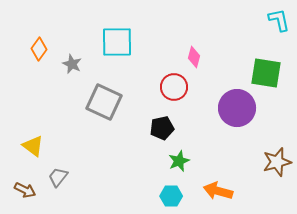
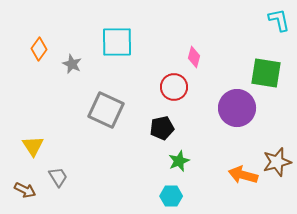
gray square: moved 2 px right, 8 px down
yellow triangle: rotated 20 degrees clockwise
gray trapezoid: rotated 110 degrees clockwise
orange arrow: moved 25 px right, 16 px up
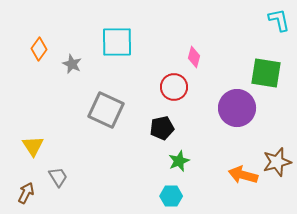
brown arrow: moved 1 px right, 3 px down; rotated 90 degrees counterclockwise
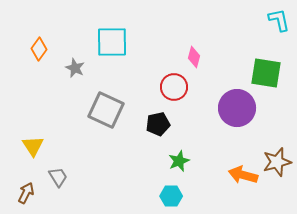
cyan square: moved 5 px left
gray star: moved 3 px right, 4 px down
black pentagon: moved 4 px left, 4 px up
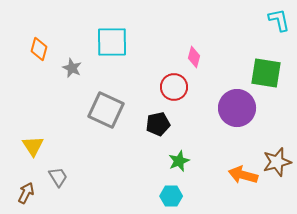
orange diamond: rotated 20 degrees counterclockwise
gray star: moved 3 px left
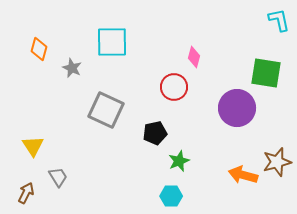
black pentagon: moved 3 px left, 9 px down
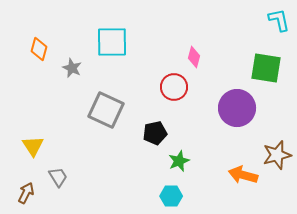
green square: moved 5 px up
brown star: moved 7 px up
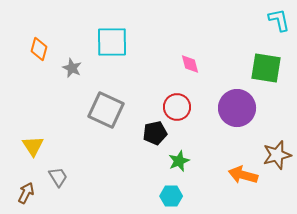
pink diamond: moved 4 px left, 7 px down; rotated 30 degrees counterclockwise
red circle: moved 3 px right, 20 px down
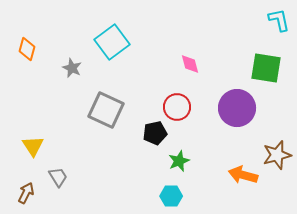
cyan square: rotated 36 degrees counterclockwise
orange diamond: moved 12 px left
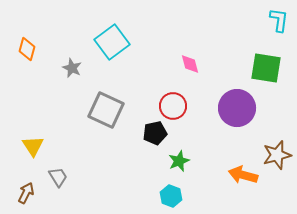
cyan L-shape: rotated 20 degrees clockwise
red circle: moved 4 px left, 1 px up
cyan hexagon: rotated 20 degrees clockwise
